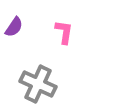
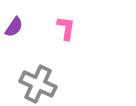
pink L-shape: moved 2 px right, 4 px up
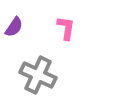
gray cross: moved 9 px up
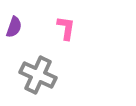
purple semicircle: rotated 15 degrees counterclockwise
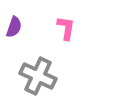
gray cross: moved 1 px down
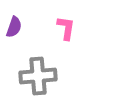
gray cross: rotated 30 degrees counterclockwise
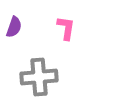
gray cross: moved 1 px right, 1 px down
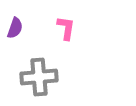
purple semicircle: moved 1 px right, 1 px down
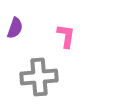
pink L-shape: moved 8 px down
